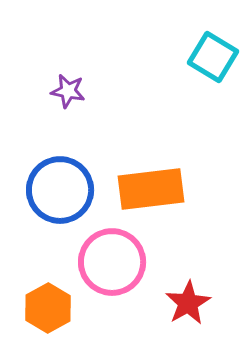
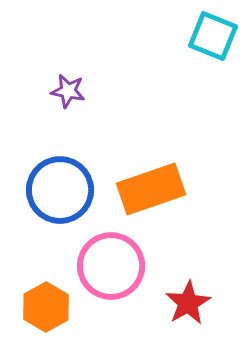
cyan square: moved 21 px up; rotated 9 degrees counterclockwise
orange rectangle: rotated 12 degrees counterclockwise
pink circle: moved 1 px left, 4 px down
orange hexagon: moved 2 px left, 1 px up
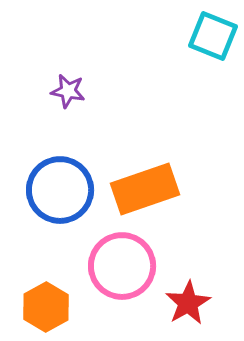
orange rectangle: moved 6 px left
pink circle: moved 11 px right
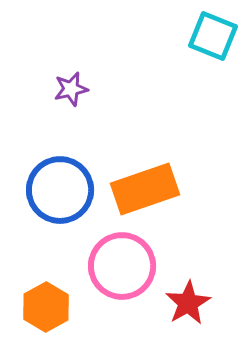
purple star: moved 3 px right, 2 px up; rotated 24 degrees counterclockwise
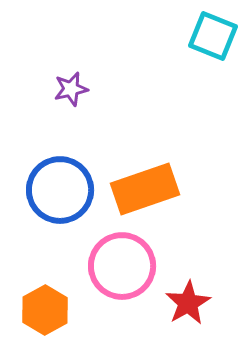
orange hexagon: moved 1 px left, 3 px down
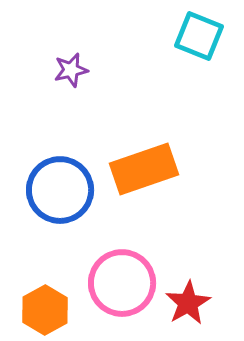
cyan square: moved 14 px left
purple star: moved 19 px up
orange rectangle: moved 1 px left, 20 px up
pink circle: moved 17 px down
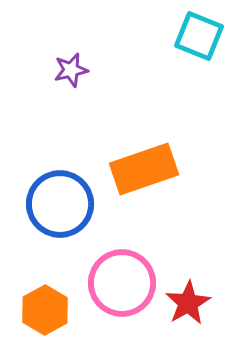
blue circle: moved 14 px down
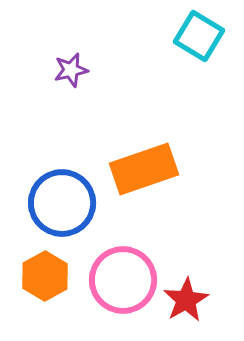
cyan square: rotated 9 degrees clockwise
blue circle: moved 2 px right, 1 px up
pink circle: moved 1 px right, 3 px up
red star: moved 2 px left, 3 px up
orange hexagon: moved 34 px up
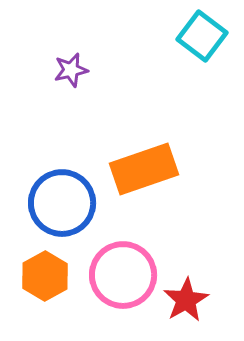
cyan square: moved 3 px right; rotated 6 degrees clockwise
pink circle: moved 5 px up
